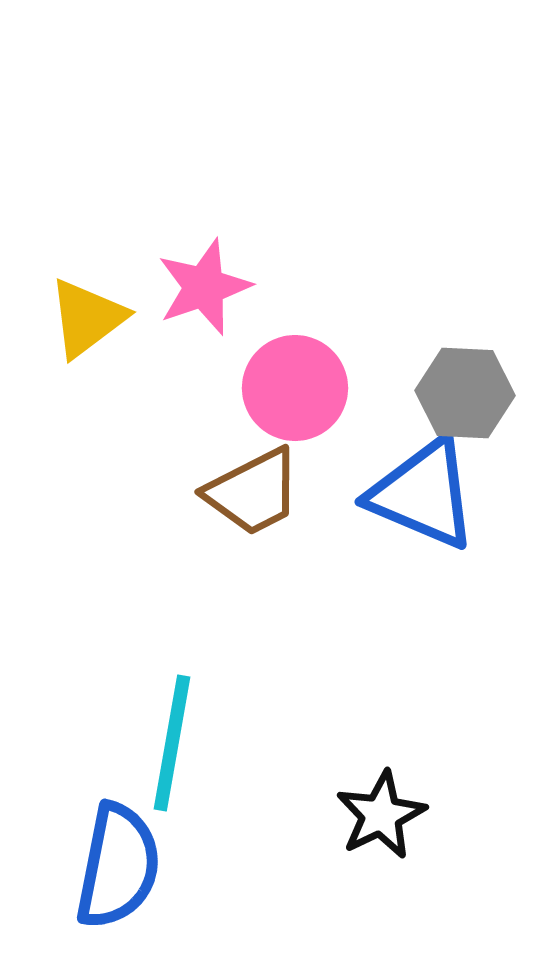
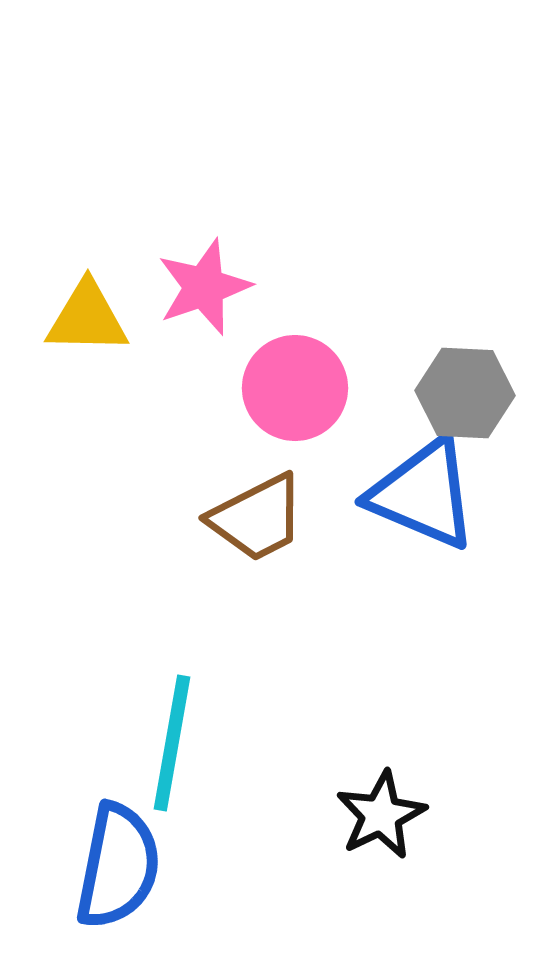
yellow triangle: rotated 38 degrees clockwise
brown trapezoid: moved 4 px right, 26 px down
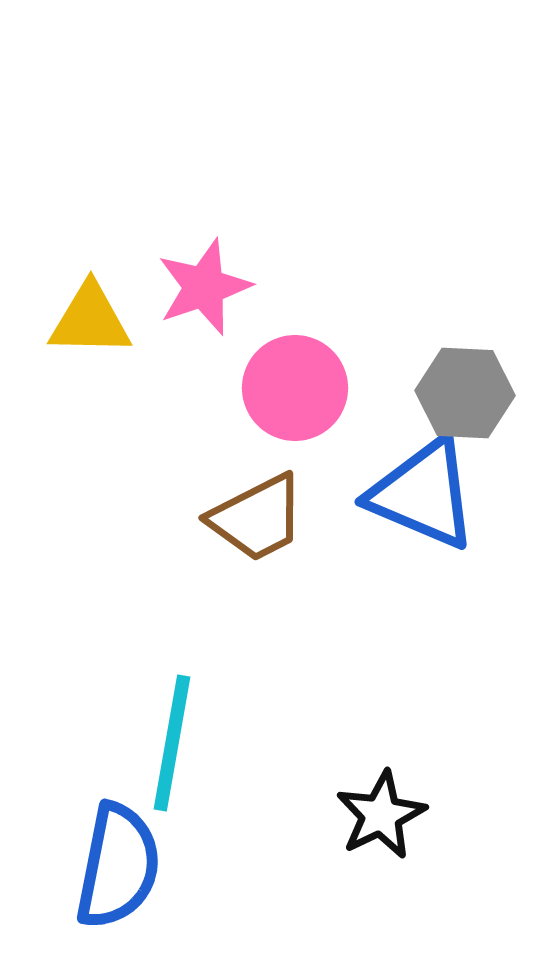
yellow triangle: moved 3 px right, 2 px down
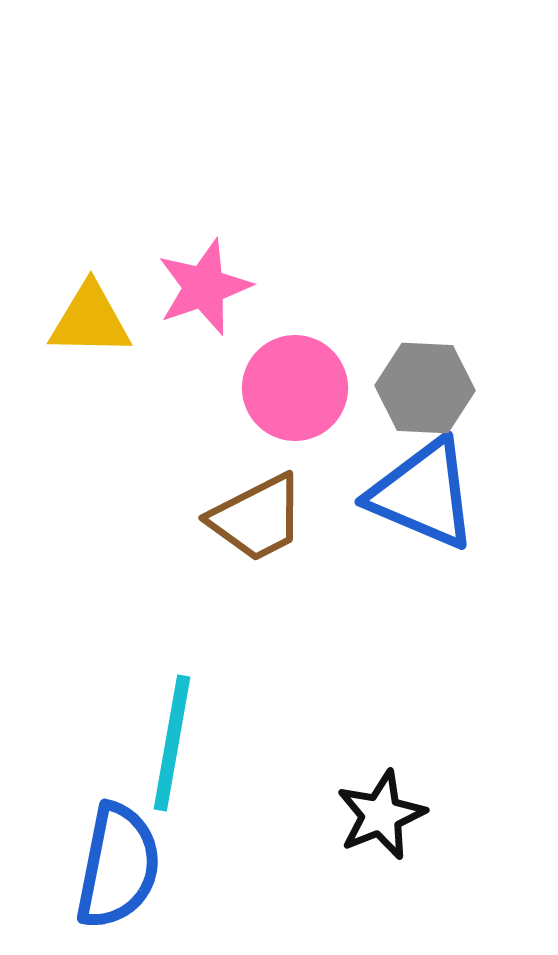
gray hexagon: moved 40 px left, 5 px up
black star: rotated 4 degrees clockwise
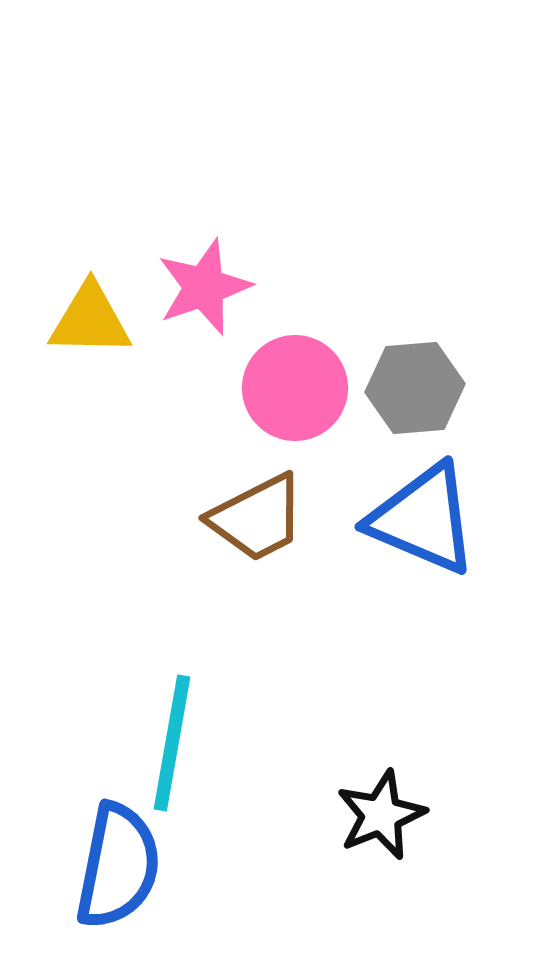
gray hexagon: moved 10 px left; rotated 8 degrees counterclockwise
blue triangle: moved 25 px down
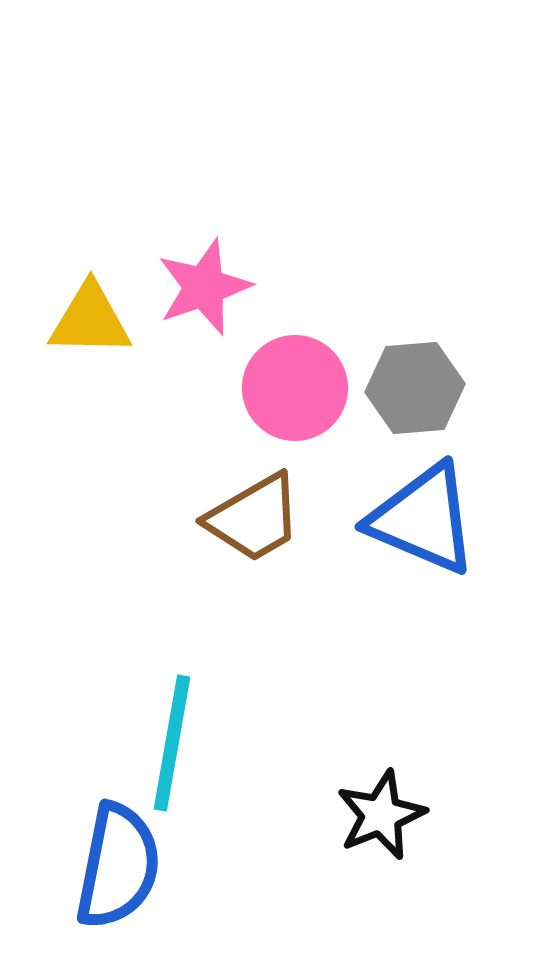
brown trapezoid: moved 3 px left; rotated 3 degrees counterclockwise
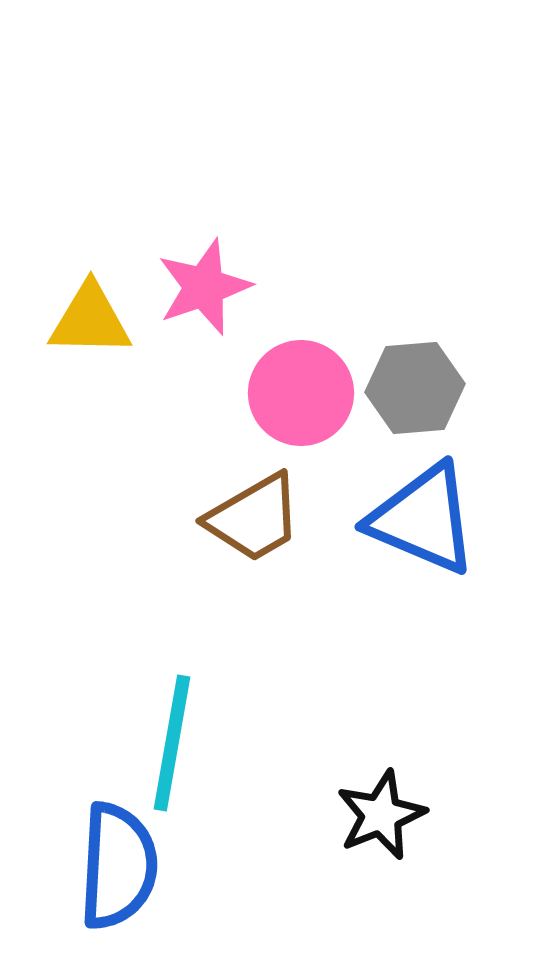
pink circle: moved 6 px right, 5 px down
blue semicircle: rotated 8 degrees counterclockwise
